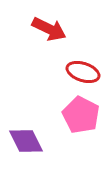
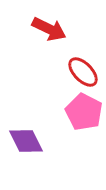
red ellipse: rotated 28 degrees clockwise
pink pentagon: moved 3 px right, 3 px up
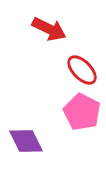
red ellipse: moved 1 px left, 2 px up
pink pentagon: moved 2 px left
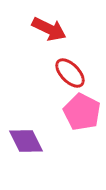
red ellipse: moved 12 px left, 3 px down
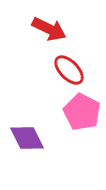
red ellipse: moved 1 px left, 3 px up
purple diamond: moved 1 px right, 3 px up
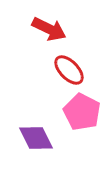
purple diamond: moved 9 px right
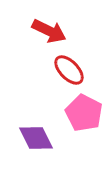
red arrow: moved 2 px down
pink pentagon: moved 2 px right, 1 px down
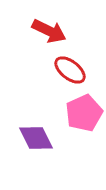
red ellipse: moved 1 px right; rotated 8 degrees counterclockwise
pink pentagon: rotated 21 degrees clockwise
